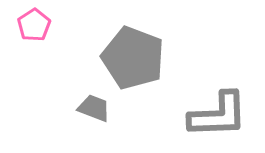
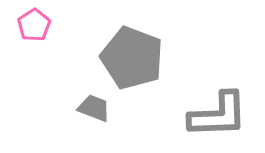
gray pentagon: moved 1 px left
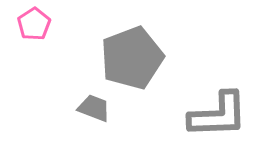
pink pentagon: moved 1 px up
gray pentagon: rotated 30 degrees clockwise
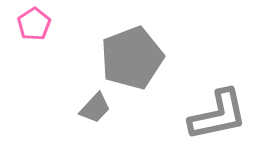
gray trapezoid: moved 1 px right; rotated 112 degrees clockwise
gray L-shape: rotated 10 degrees counterclockwise
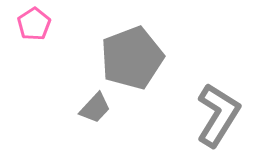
gray L-shape: rotated 46 degrees counterclockwise
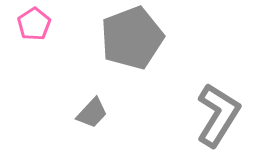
gray pentagon: moved 20 px up
gray trapezoid: moved 3 px left, 5 px down
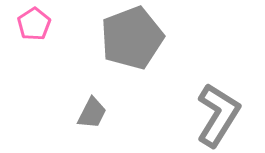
gray trapezoid: rotated 16 degrees counterclockwise
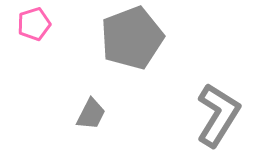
pink pentagon: rotated 16 degrees clockwise
gray trapezoid: moved 1 px left, 1 px down
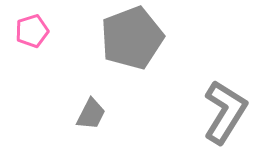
pink pentagon: moved 2 px left, 7 px down
gray L-shape: moved 7 px right, 3 px up
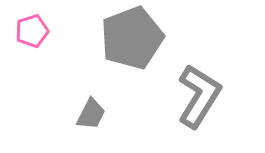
gray L-shape: moved 26 px left, 16 px up
